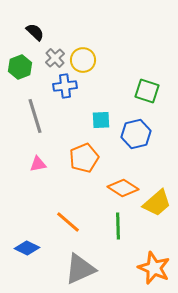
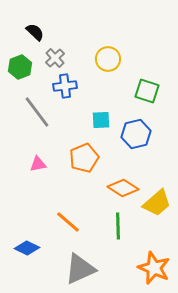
yellow circle: moved 25 px right, 1 px up
gray line: moved 2 px right, 4 px up; rotated 20 degrees counterclockwise
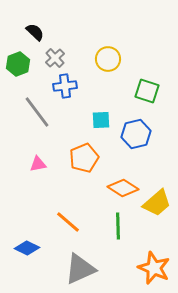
green hexagon: moved 2 px left, 3 px up
